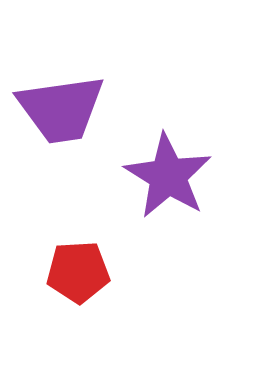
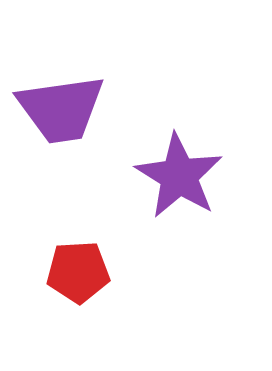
purple star: moved 11 px right
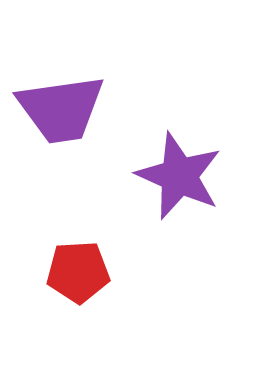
purple star: rotated 8 degrees counterclockwise
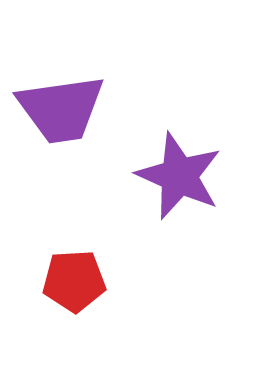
red pentagon: moved 4 px left, 9 px down
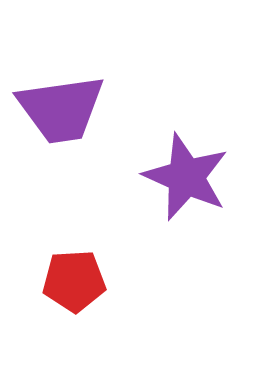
purple star: moved 7 px right, 1 px down
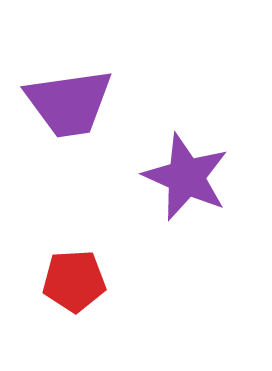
purple trapezoid: moved 8 px right, 6 px up
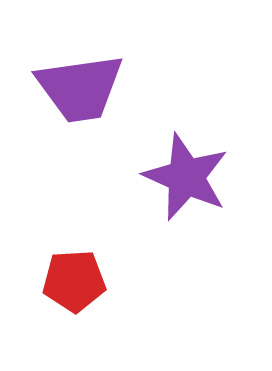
purple trapezoid: moved 11 px right, 15 px up
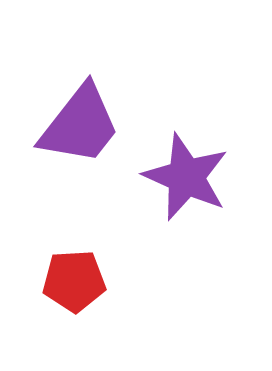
purple trapezoid: moved 37 px down; rotated 44 degrees counterclockwise
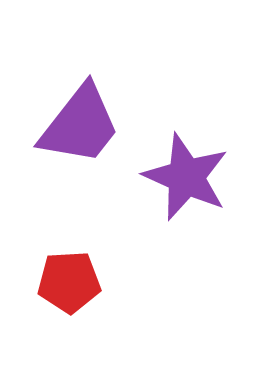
red pentagon: moved 5 px left, 1 px down
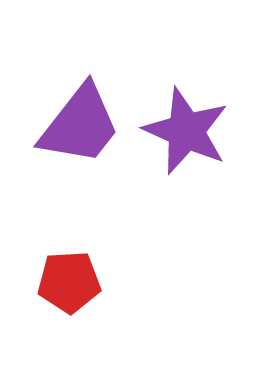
purple star: moved 46 px up
